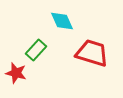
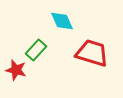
red star: moved 3 px up
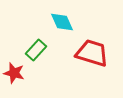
cyan diamond: moved 1 px down
red star: moved 2 px left, 3 px down
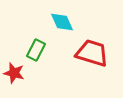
green rectangle: rotated 15 degrees counterclockwise
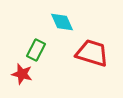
red star: moved 8 px right, 1 px down
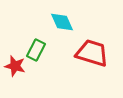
red star: moved 7 px left, 8 px up
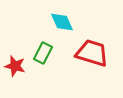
green rectangle: moved 7 px right, 3 px down
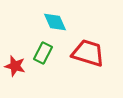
cyan diamond: moved 7 px left
red trapezoid: moved 4 px left
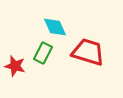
cyan diamond: moved 5 px down
red trapezoid: moved 1 px up
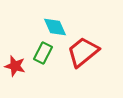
red trapezoid: moved 5 px left; rotated 56 degrees counterclockwise
